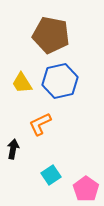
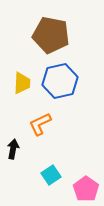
yellow trapezoid: rotated 145 degrees counterclockwise
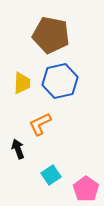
black arrow: moved 5 px right; rotated 30 degrees counterclockwise
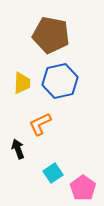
cyan square: moved 2 px right, 2 px up
pink pentagon: moved 3 px left, 1 px up
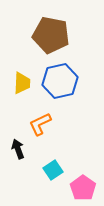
cyan square: moved 3 px up
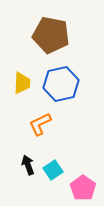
blue hexagon: moved 1 px right, 3 px down
black arrow: moved 10 px right, 16 px down
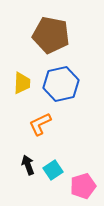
pink pentagon: moved 2 px up; rotated 20 degrees clockwise
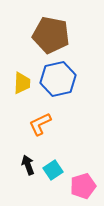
blue hexagon: moved 3 px left, 5 px up
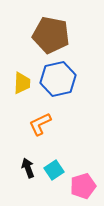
black arrow: moved 3 px down
cyan square: moved 1 px right
